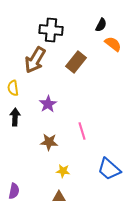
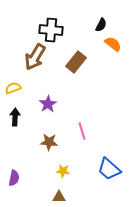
brown arrow: moved 3 px up
yellow semicircle: rotated 77 degrees clockwise
purple semicircle: moved 13 px up
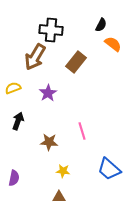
purple star: moved 11 px up
black arrow: moved 3 px right, 4 px down; rotated 18 degrees clockwise
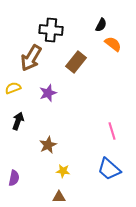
brown arrow: moved 4 px left, 1 px down
purple star: rotated 12 degrees clockwise
pink line: moved 30 px right
brown star: moved 1 px left, 3 px down; rotated 30 degrees counterclockwise
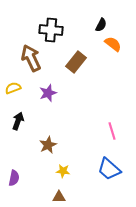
brown arrow: rotated 124 degrees clockwise
